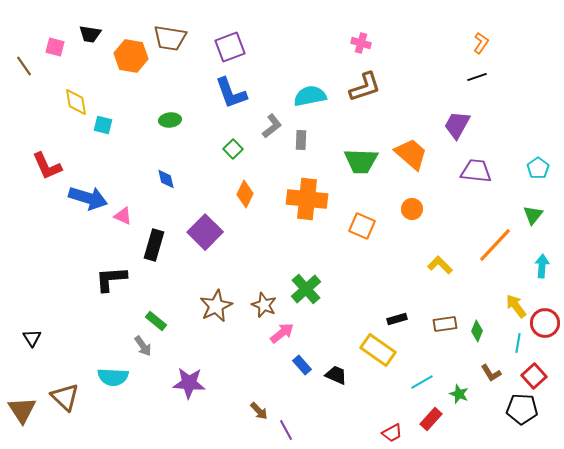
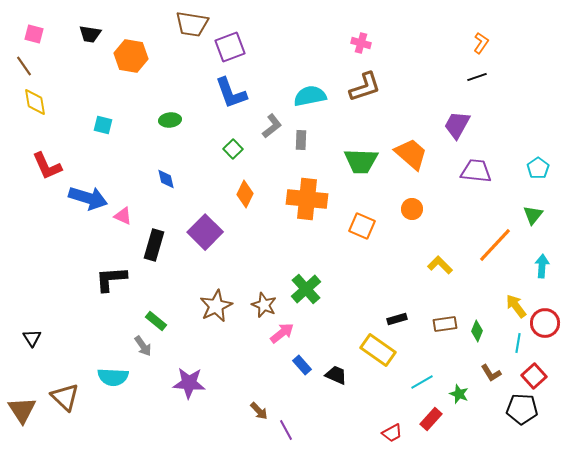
brown trapezoid at (170, 38): moved 22 px right, 14 px up
pink square at (55, 47): moved 21 px left, 13 px up
yellow diamond at (76, 102): moved 41 px left
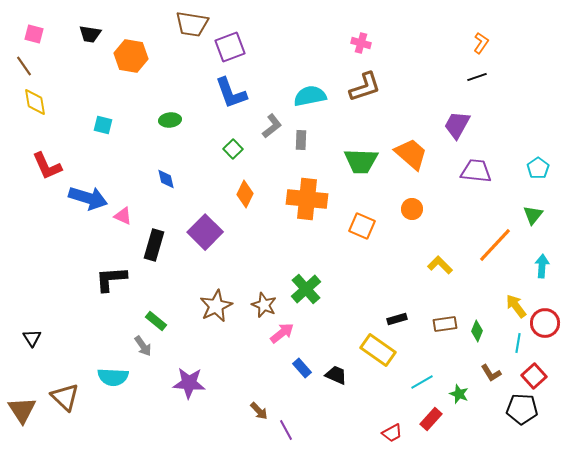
blue rectangle at (302, 365): moved 3 px down
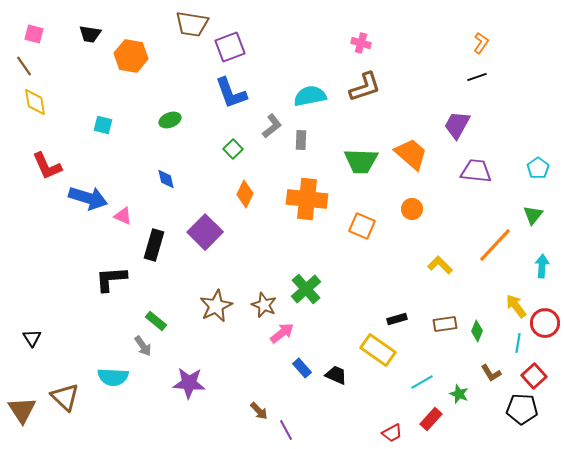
green ellipse at (170, 120): rotated 15 degrees counterclockwise
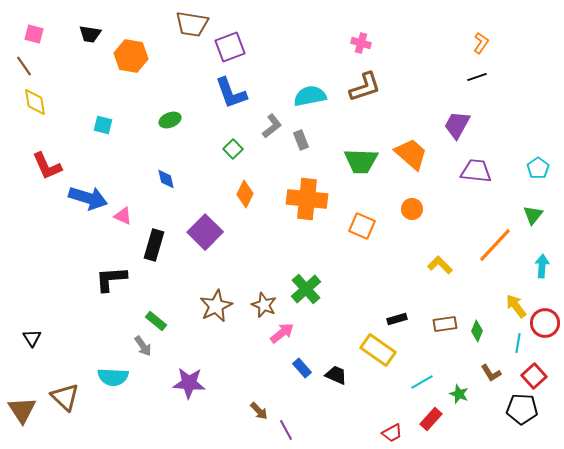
gray rectangle at (301, 140): rotated 24 degrees counterclockwise
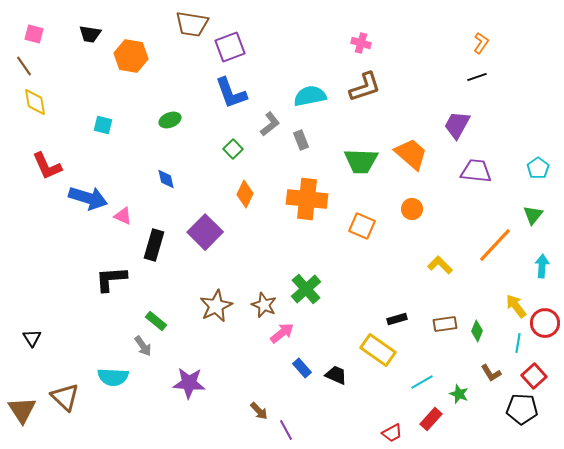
gray L-shape at (272, 126): moved 2 px left, 2 px up
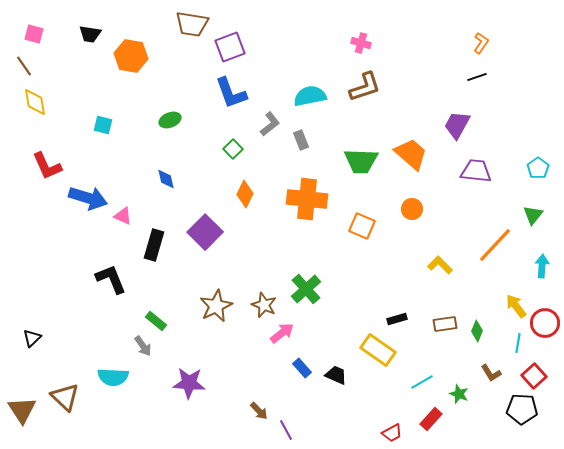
black L-shape at (111, 279): rotated 72 degrees clockwise
black triangle at (32, 338): rotated 18 degrees clockwise
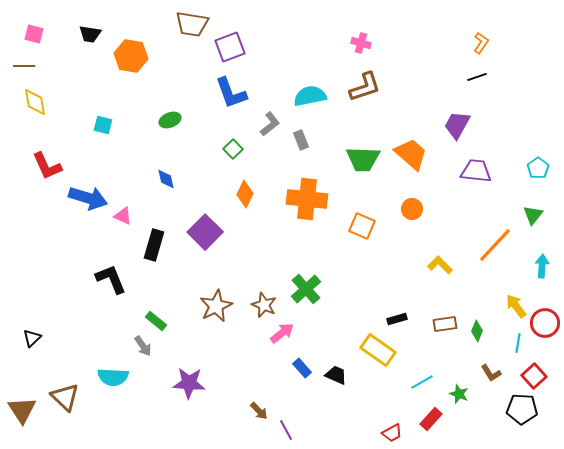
brown line at (24, 66): rotated 55 degrees counterclockwise
green trapezoid at (361, 161): moved 2 px right, 2 px up
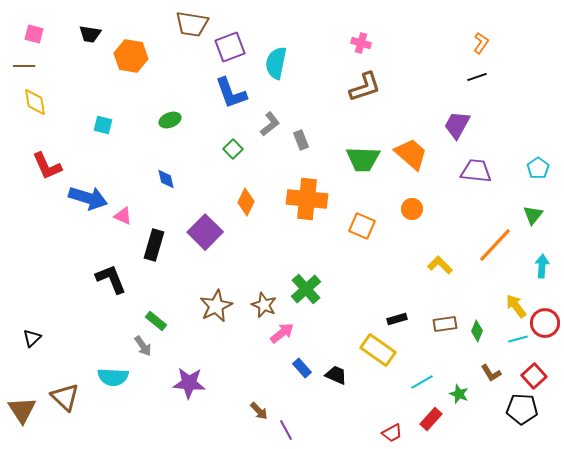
cyan semicircle at (310, 96): moved 34 px left, 33 px up; rotated 68 degrees counterclockwise
orange diamond at (245, 194): moved 1 px right, 8 px down
cyan line at (518, 343): moved 4 px up; rotated 66 degrees clockwise
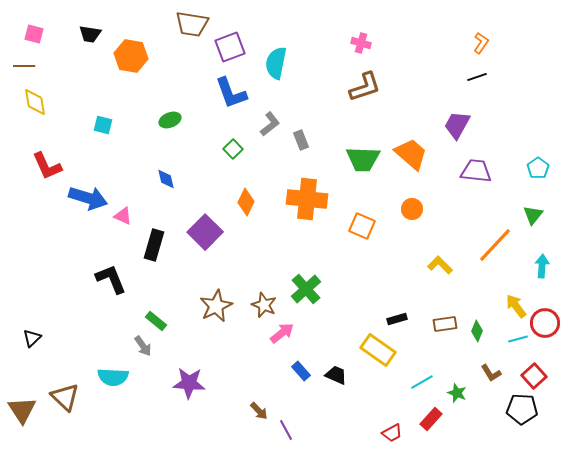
blue rectangle at (302, 368): moved 1 px left, 3 px down
green star at (459, 394): moved 2 px left, 1 px up
